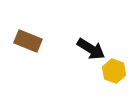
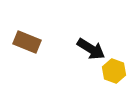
brown rectangle: moved 1 px left, 1 px down
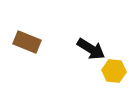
yellow hexagon: rotated 15 degrees counterclockwise
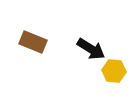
brown rectangle: moved 6 px right
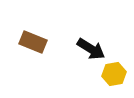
yellow hexagon: moved 3 px down; rotated 15 degrees counterclockwise
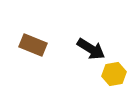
brown rectangle: moved 3 px down
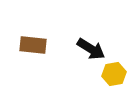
brown rectangle: rotated 16 degrees counterclockwise
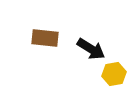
brown rectangle: moved 12 px right, 7 px up
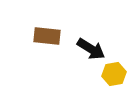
brown rectangle: moved 2 px right, 2 px up
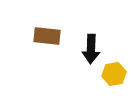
black arrow: rotated 60 degrees clockwise
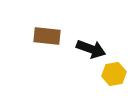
black arrow: rotated 72 degrees counterclockwise
